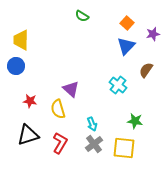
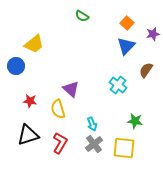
yellow trapezoid: moved 13 px right, 4 px down; rotated 130 degrees counterclockwise
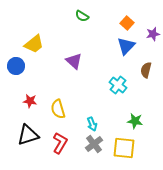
brown semicircle: rotated 21 degrees counterclockwise
purple triangle: moved 3 px right, 28 px up
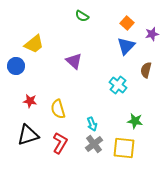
purple star: moved 1 px left
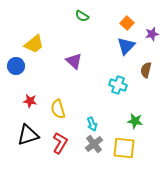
cyan cross: rotated 18 degrees counterclockwise
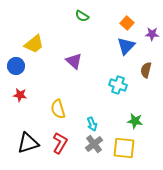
purple star: rotated 16 degrees clockwise
red star: moved 10 px left, 6 px up
black triangle: moved 8 px down
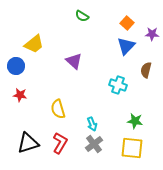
yellow square: moved 8 px right
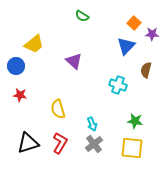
orange square: moved 7 px right
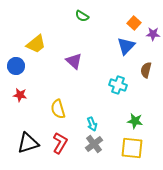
purple star: moved 1 px right
yellow trapezoid: moved 2 px right
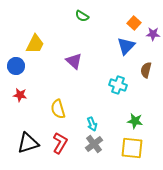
yellow trapezoid: moved 1 px left; rotated 25 degrees counterclockwise
